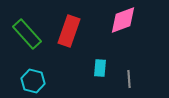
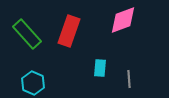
cyan hexagon: moved 2 px down; rotated 10 degrees clockwise
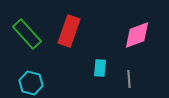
pink diamond: moved 14 px right, 15 px down
cyan hexagon: moved 2 px left; rotated 10 degrees counterclockwise
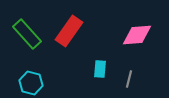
red rectangle: rotated 16 degrees clockwise
pink diamond: rotated 16 degrees clockwise
cyan rectangle: moved 1 px down
gray line: rotated 18 degrees clockwise
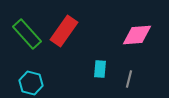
red rectangle: moved 5 px left
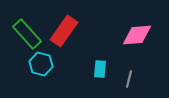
cyan hexagon: moved 10 px right, 19 px up
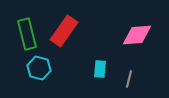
green rectangle: rotated 28 degrees clockwise
cyan hexagon: moved 2 px left, 4 px down
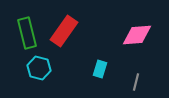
green rectangle: moved 1 px up
cyan rectangle: rotated 12 degrees clockwise
gray line: moved 7 px right, 3 px down
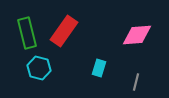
cyan rectangle: moved 1 px left, 1 px up
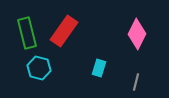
pink diamond: moved 1 px up; rotated 60 degrees counterclockwise
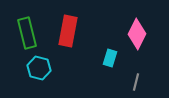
red rectangle: moved 4 px right; rotated 24 degrees counterclockwise
cyan rectangle: moved 11 px right, 10 px up
